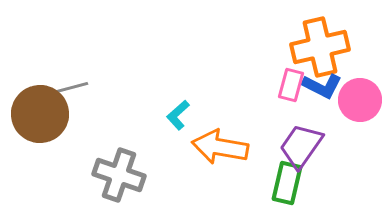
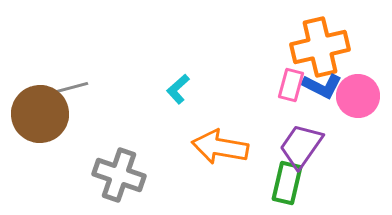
pink circle: moved 2 px left, 4 px up
cyan L-shape: moved 26 px up
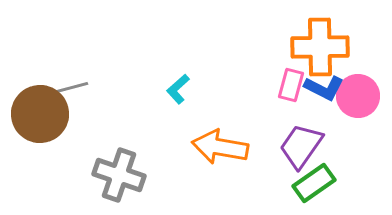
orange cross: rotated 12 degrees clockwise
blue L-shape: moved 2 px right, 2 px down
green rectangle: moved 27 px right; rotated 42 degrees clockwise
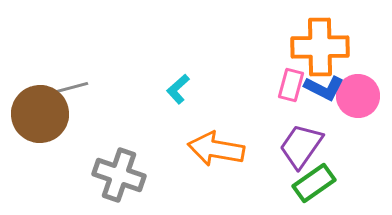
orange arrow: moved 4 px left, 2 px down
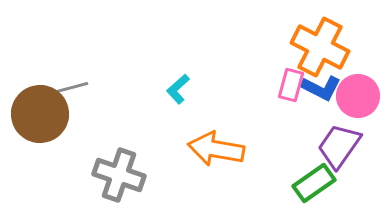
orange cross: rotated 28 degrees clockwise
blue L-shape: moved 3 px left
purple trapezoid: moved 38 px right
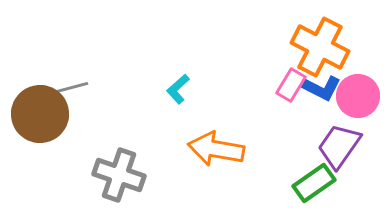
pink rectangle: rotated 16 degrees clockwise
